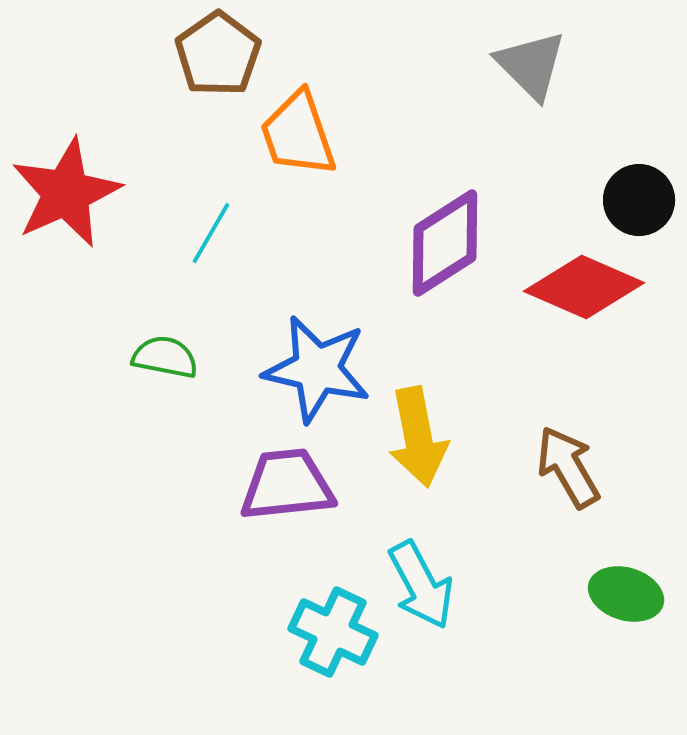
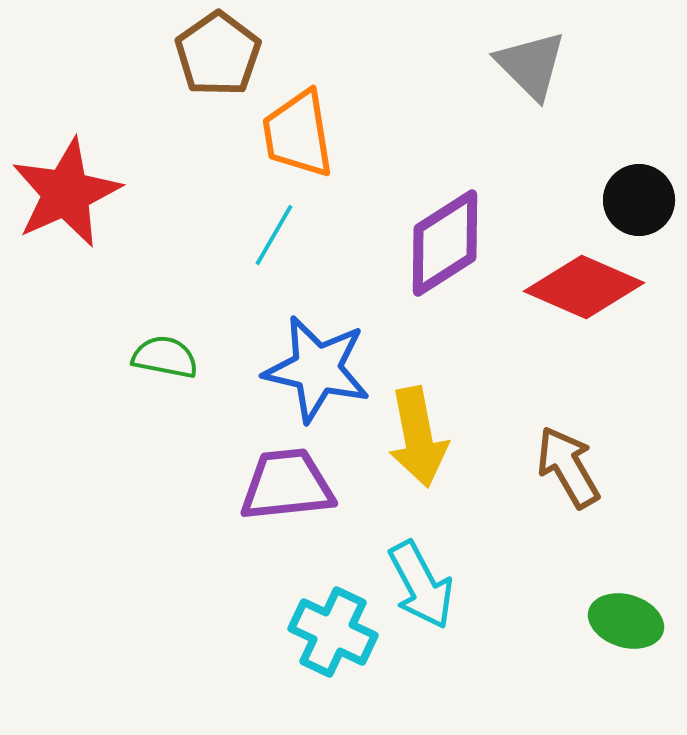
orange trapezoid: rotated 10 degrees clockwise
cyan line: moved 63 px right, 2 px down
green ellipse: moved 27 px down
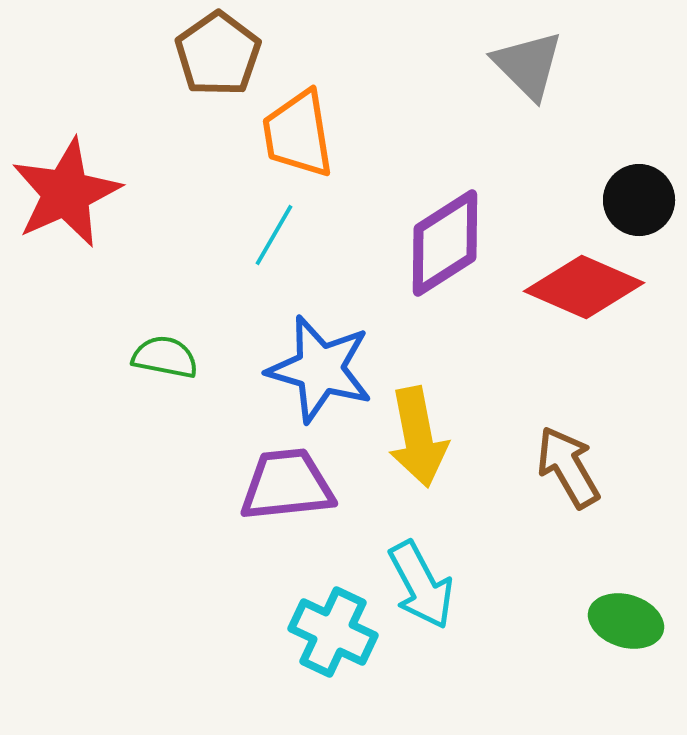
gray triangle: moved 3 px left
blue star: moved 3 px right; rotated 3 degrees clockwise
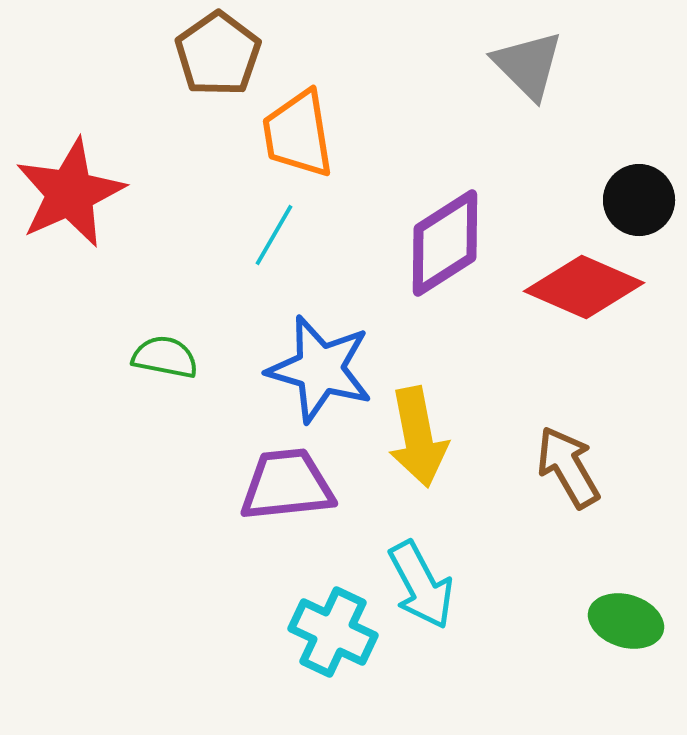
red star: moved 4 px right
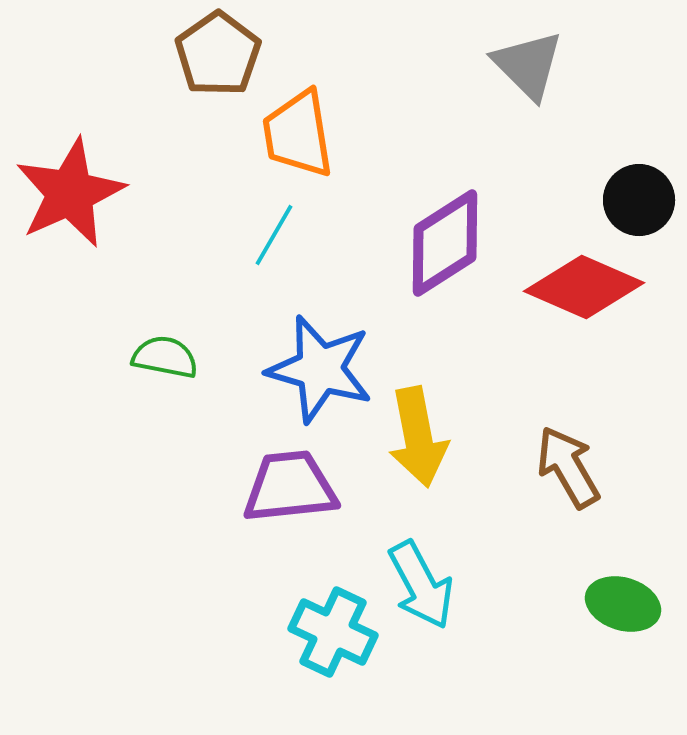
purple trapezoid: moved 3 px right, 2 px down
green ellipse: moved 3 px left, 17 px up
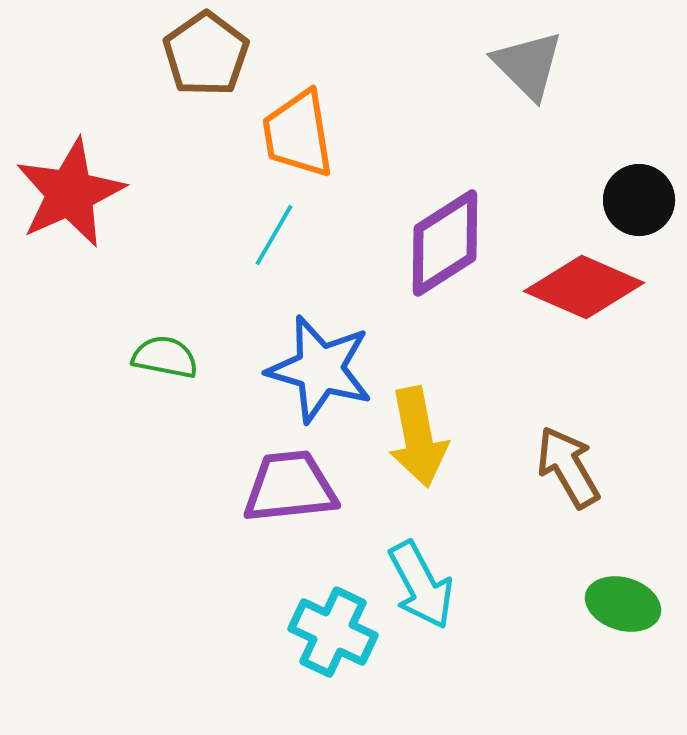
brown pentagon: moved 12 px left
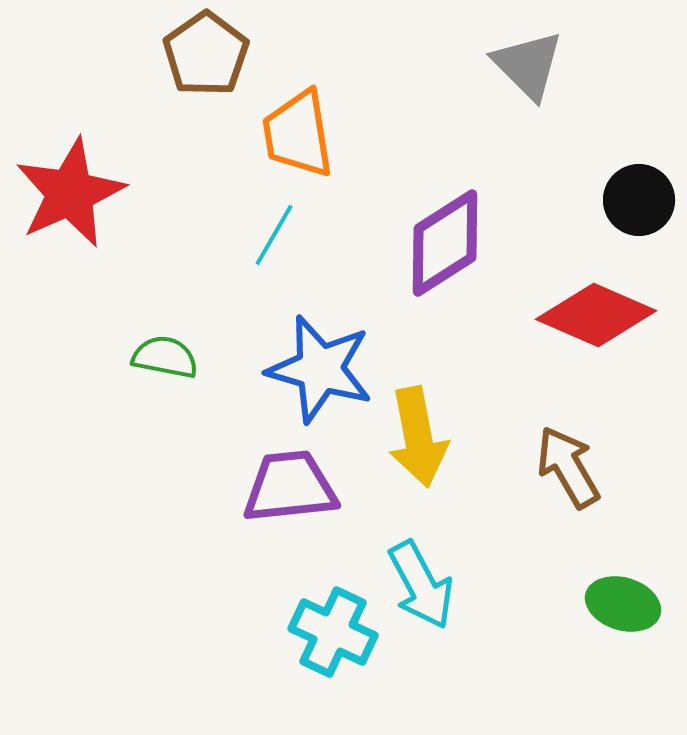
red diamond: moved 12 px right, 28 px down
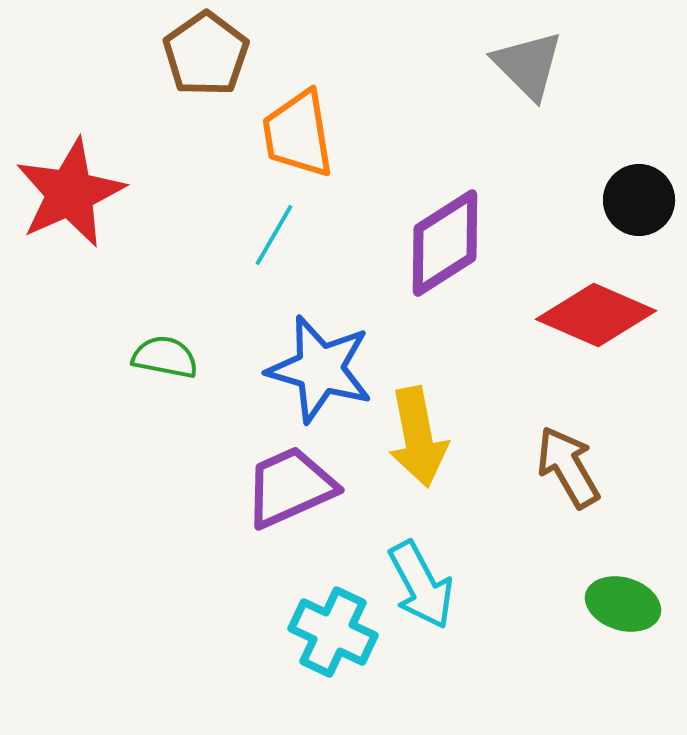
purple trapezoid: rotated 18 degrees counterclockwise
